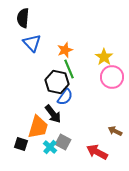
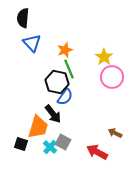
brown arrow: moved 2 px down
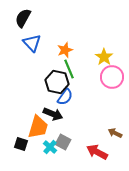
black semicircle: rotated 24 degrees clockwise
black arrow: rotated 30 degrees counterclockwise
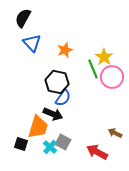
green line: moved 24 px right
blue semicircle: moved 2 px left, 1 px down
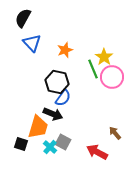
brown arrow: rotated 24 degrees clockwise
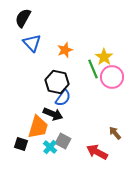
gray square: moved 1 px up
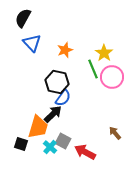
yellow star: moved 4 px up
black arrow: rotated 66 degrees counterclockwise
red arrow: moved 12 px left
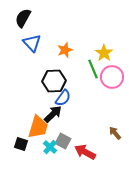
black hexagon: moved 3 px left, 1 px up; rotated 15 degrees counterclockwise
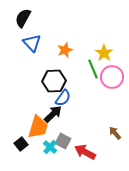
black square: rotated 32 degrees clockwise
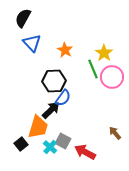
orange star: rotated 21 degrees counterclockwise
black arrow: moved 2 px left, 4 px up
